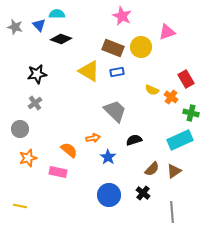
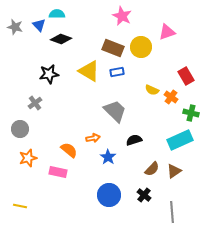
black star: moved 12 px right
red rectangle: moved 3 px up
black cross: moved 1 px right, 2 px down
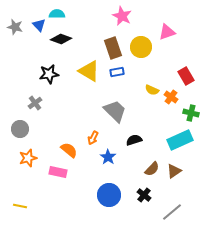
brown rectangle: rotated 50 degrees clockwise
orange arrow: rotated 128 degrees clockwise
gray line: rotated 55 degrees clockwise
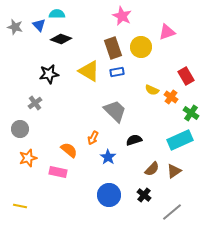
green cross: rotated 21 degrees clockwise
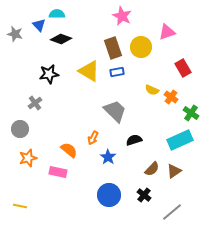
gray star: moved 7 px down
red rectangle: moved 3 px left, 8 px up
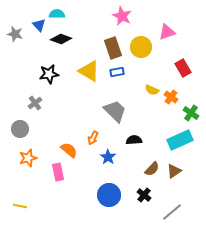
black semicircle: rotated 14 degrees clockwise
pink rectangle: rotated 66 degrees clockwise
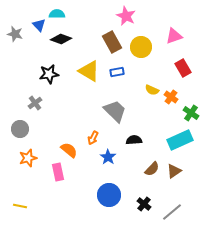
pink star: moved 4 px right
pink triangle: moved 7 px right, 4 px down
brown rectangle: moved 1 px left, 6 px up; rotated 10 degrees counterclockwise
black cross: moved 9 px down
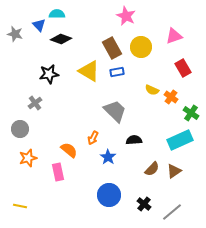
brown rectangle: moved 6 px down
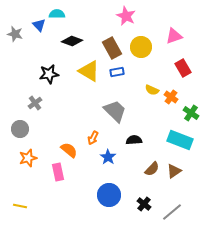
black diamond: moved 11 px right, 2 px down
cyan rectangle: rotated 45 degrees clockwise
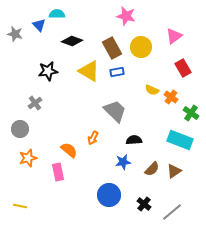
pink star: rotated 12 degrees counterclockwise
pink triangle: rotated 18 degrees counterclockwise
black star: moved 1 px left, 3 px up
blue star: moved 15 px right, 5 px down; rotated 28 degrees clockwise
